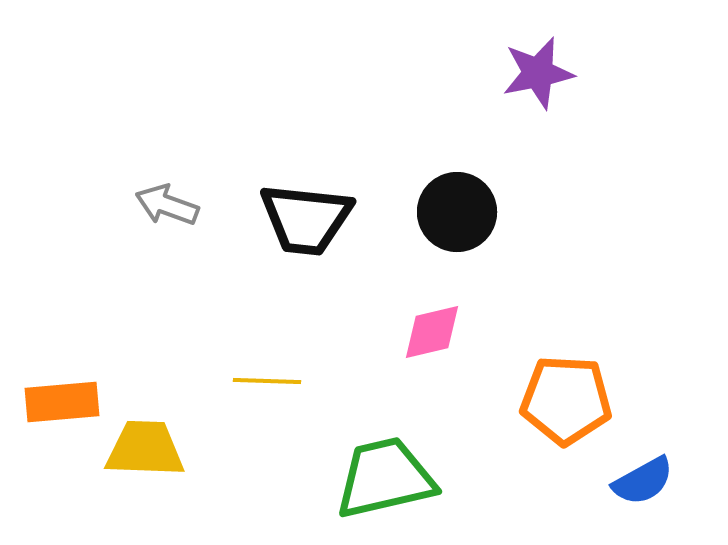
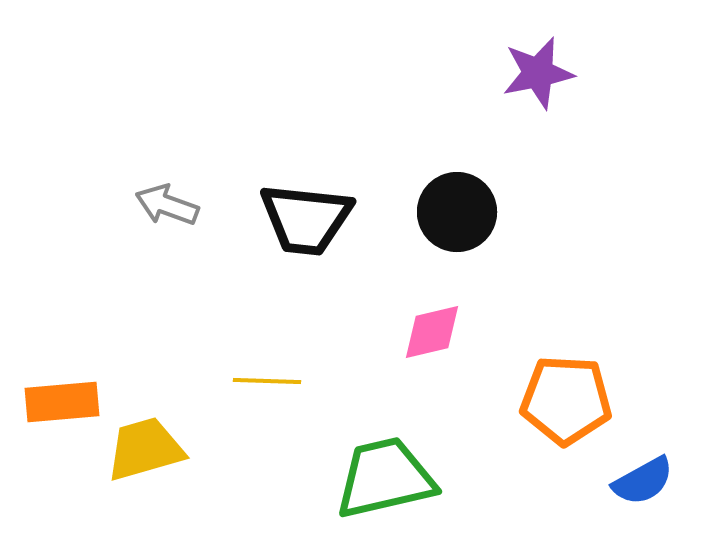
yellow trapezoid: rotated 18 degrees counterclockwise
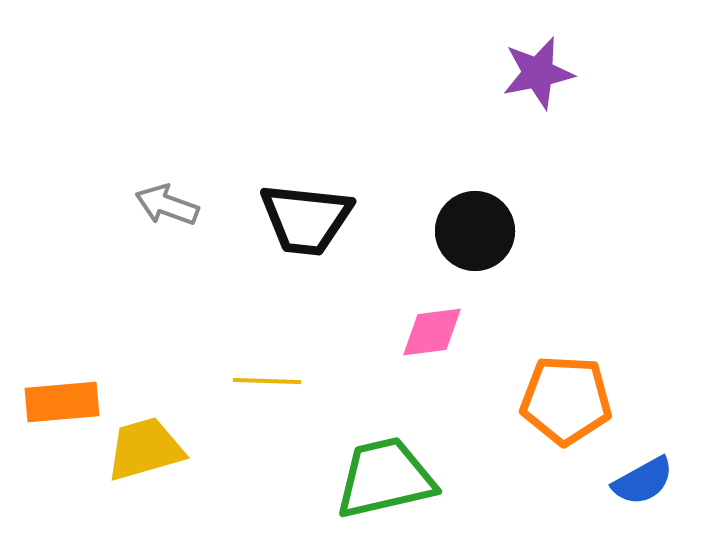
black circle: moved 18 px right, 19 px down
pink diamond: rotated 6 degrees clockwise
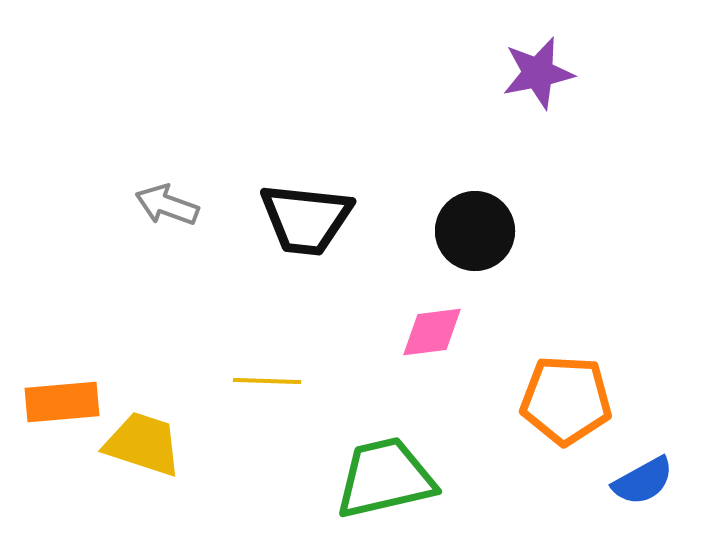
yellow trapezoid: moved 2 px left, 5 px up; rotated 34 degrees clockwise
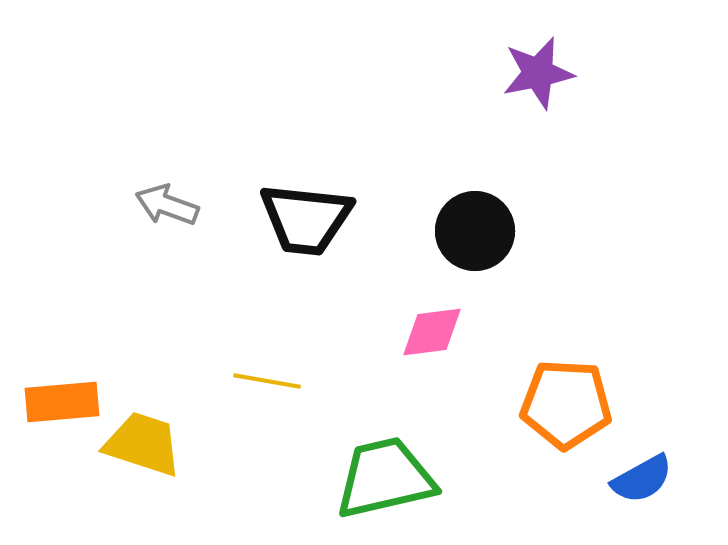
yellow line: rotated 8 degrees clockwise
orange pentagon: moved 4 px down
blue semicircle: moved 1 px left, 2 px up
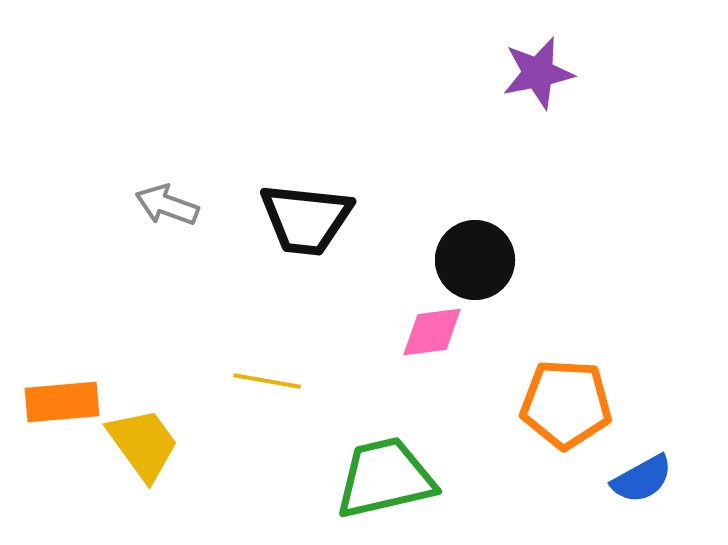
black circle: moved 29 px down
yellow trapezoid: rotated 36 degrees clockwise
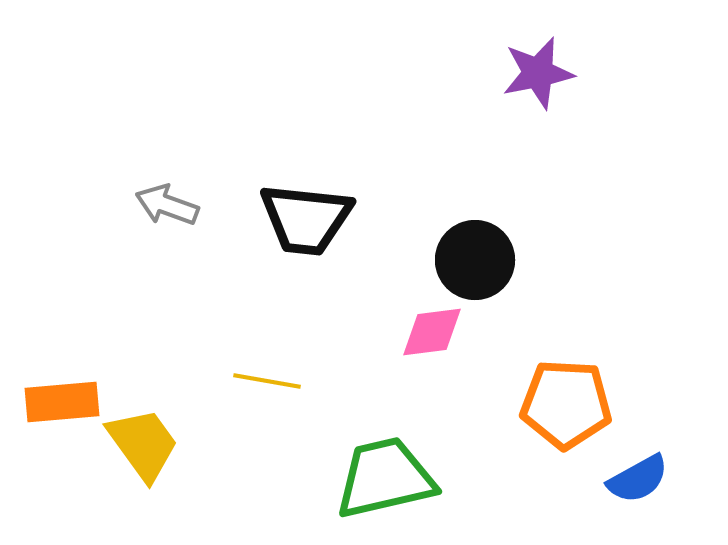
blue semicircle: moved 4 px left
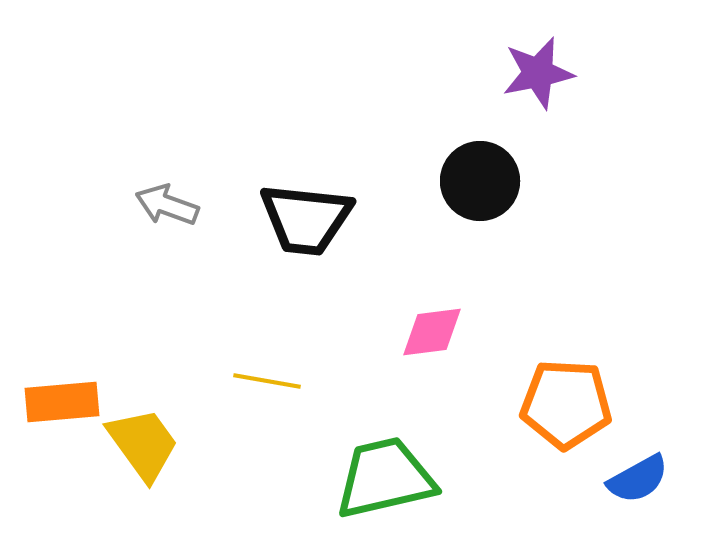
black circle: moved 5 px right, 79 px up
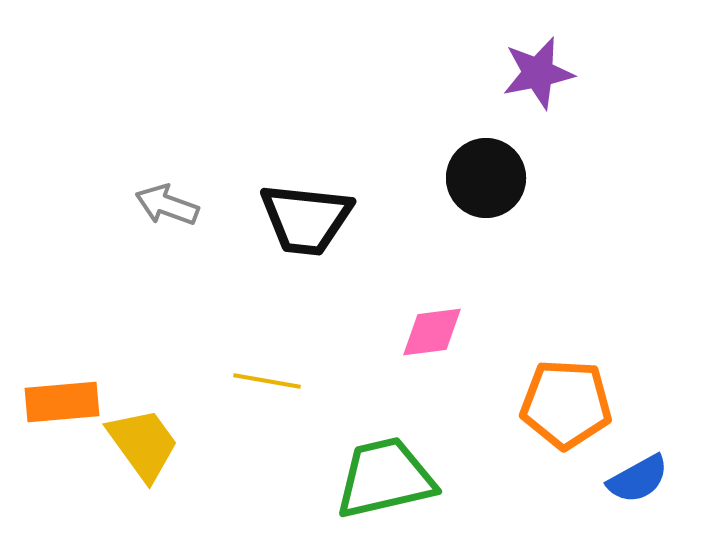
black circle: moved 6 px right, 3 px up
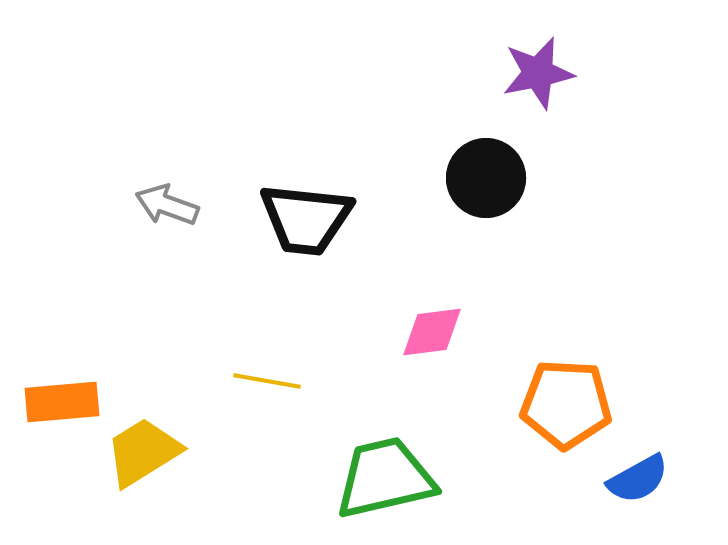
yellow trapezoid: moved 8 px down; rotated 86 degrees counterclockwise
